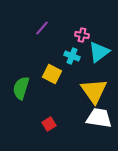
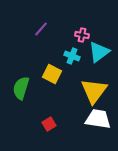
purple line: moved 1 px left, 1 px down
yellow triangle: rotated 12 degrees clockwise
white trapezoid: moved 1 px left, 1 px down
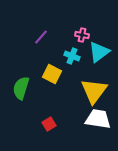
purple line: moved 8 px down
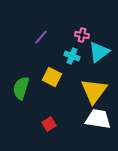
yellow square: moved 3 px down
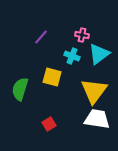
cyan triangle: moved 2 px down
yellow square: rotated 12 degrees counterclockwise
green semicircle: moved 1 px left, 1 px down
white trapezoid: moved 1 px left
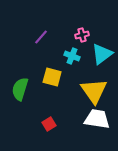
pink cross: rotated 24 degrees counterclockwise
cyan triangle: moved 3 px right
yellow triangle: rotated 12 degrees counterclockwise
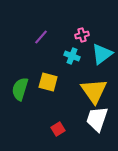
yellow square: moved 4 px left, 5 px down
white trapezoid: rotated 80 degrees counterclockwise
red square: moved 9 px right, 5 px down
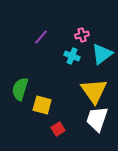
yellow square: moved 6 px left, 23 px down
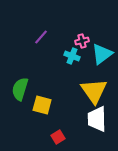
pink cross: moved 6 px down
white trapezoid: rotated 20 degrees counterclockwise
red square: moved 8 px down
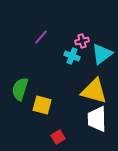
yellow triangle: rotated 40 degrees counterclockwise
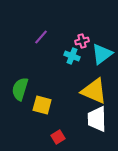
yellow triangle: rotated 8 degrees clockwise
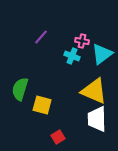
pink cross: rotated 24 degrees clockwise
